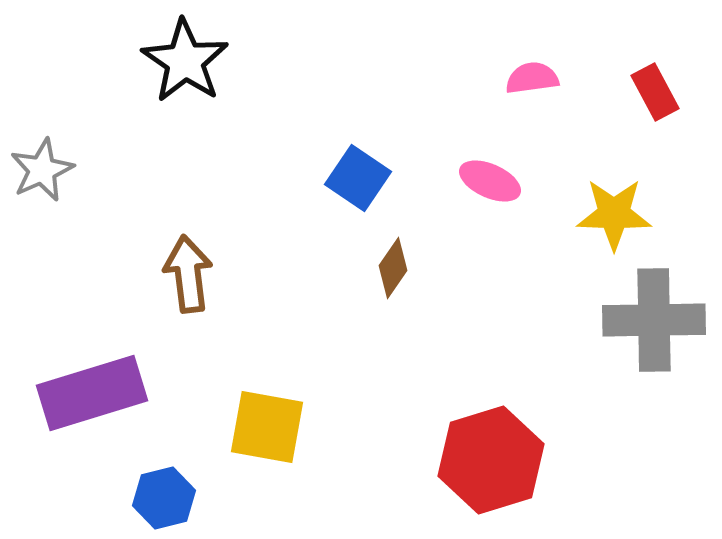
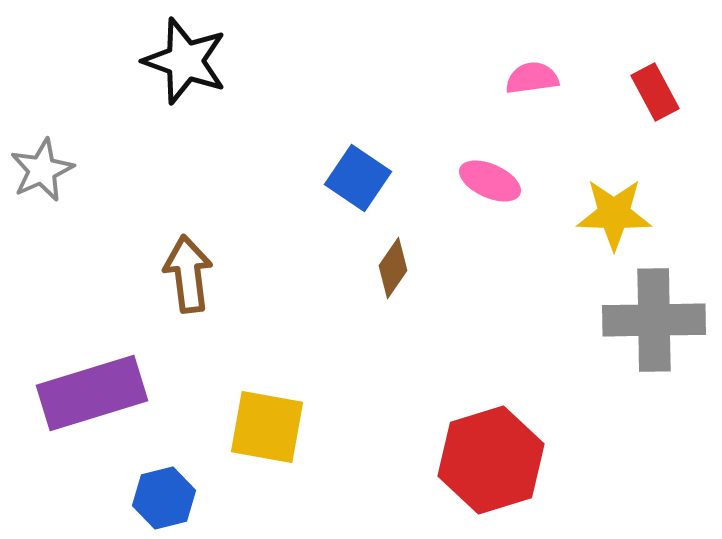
black star: rotated 14 degrees counterclockwise
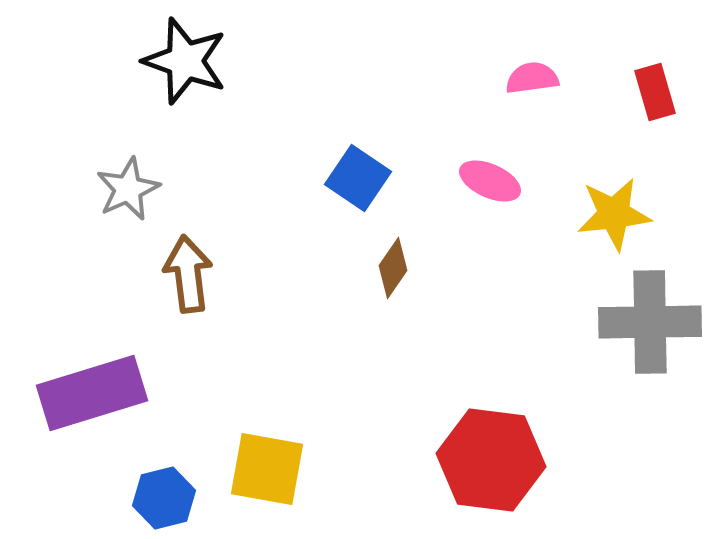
red rectangle: rotated 12 degrees clockwise
gray star: moved 86 px right, 19 px down
yellow star: rotated 8 degrees counterclockwise
gray cross: moved 4 px left, 2 px down
yellow square: moved 42 px down
red hexagon: rotated 24 degrees clockwise
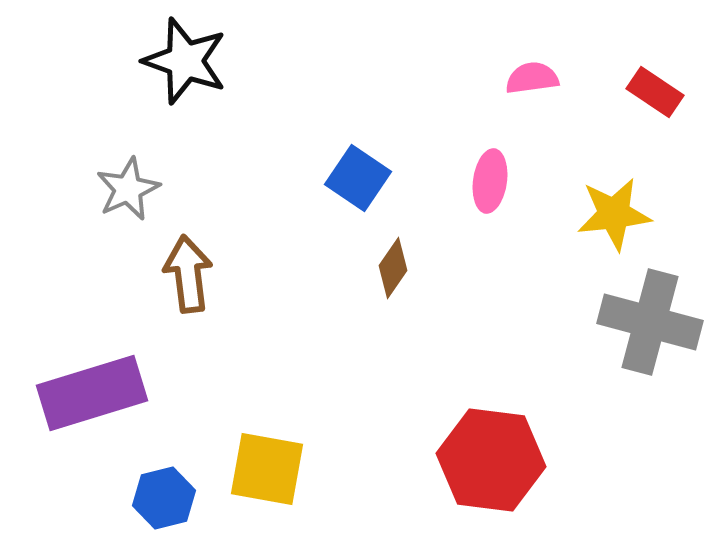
red rectangle: rotated 40 degrees counterclockwise
pink ellipse: rotated 74 degrees clockwise
gray cross: rotated 16 degrees clockwise
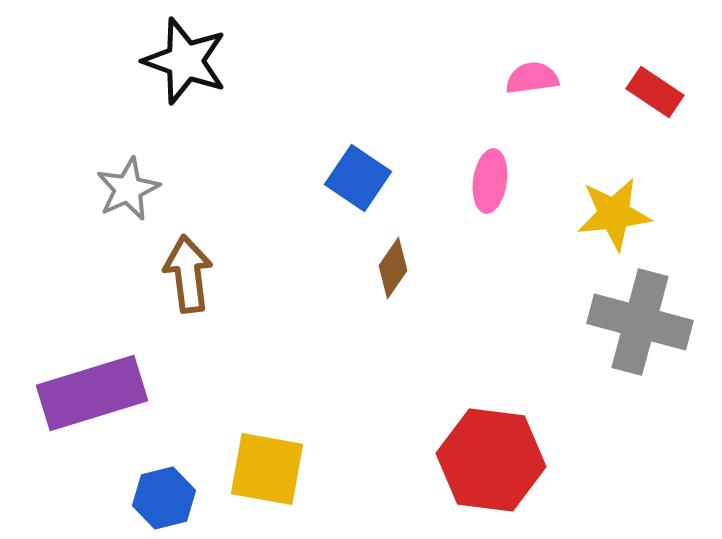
gray cross: moved 10 px left
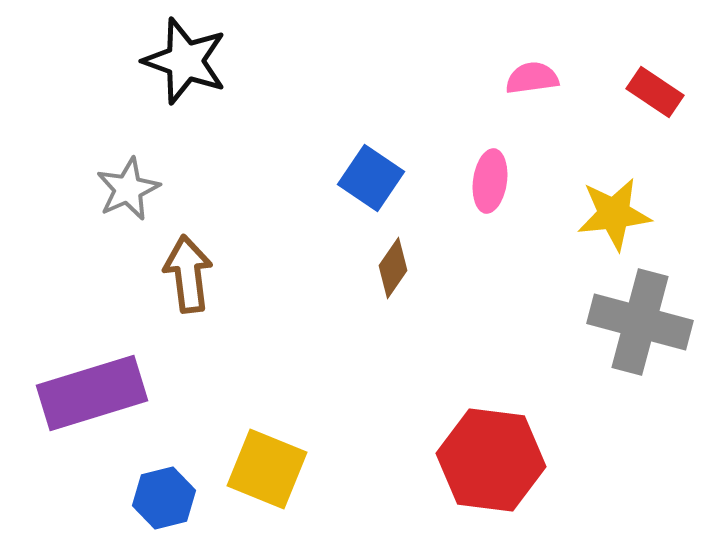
blue square: moved 13 px right
yellow square: rotated 12 degrees clockwise
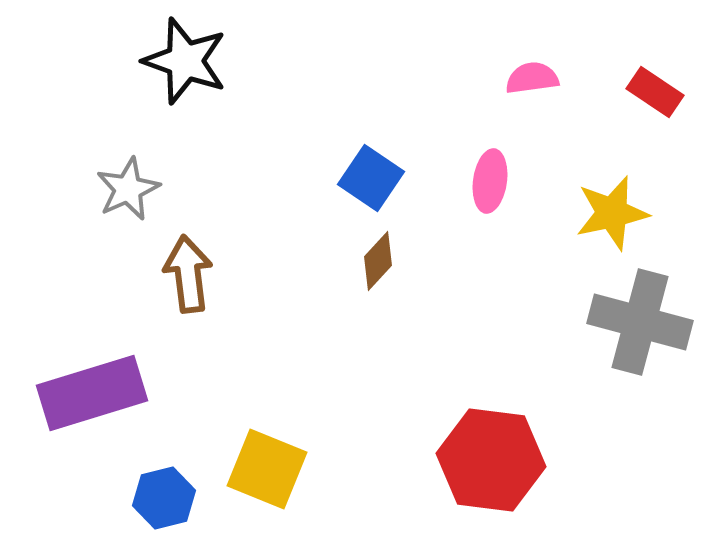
yellow star: moved 2 px left, 1 px up; rotated 6 degrees counterclockwise
brown diamond: moved 15 px left, 7 px up; rotated 8 degrees clockwise
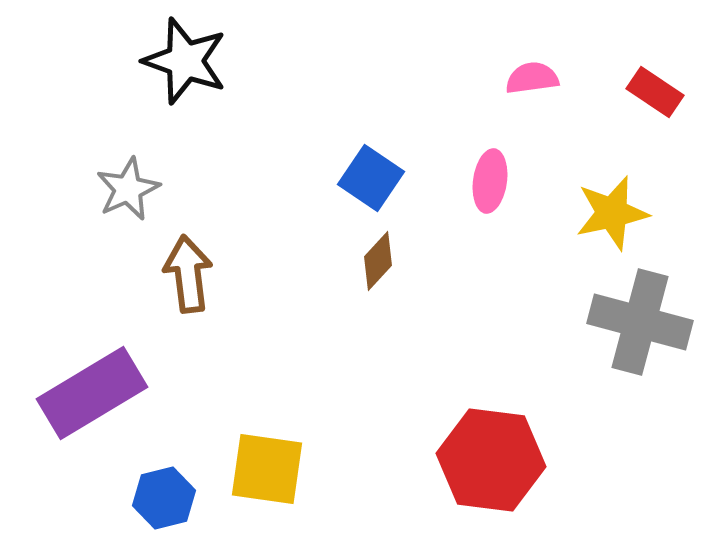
purple rectangle: rotated 14 degrees counterclockwise
yellow square: rotated 14 degrees counterclockwise
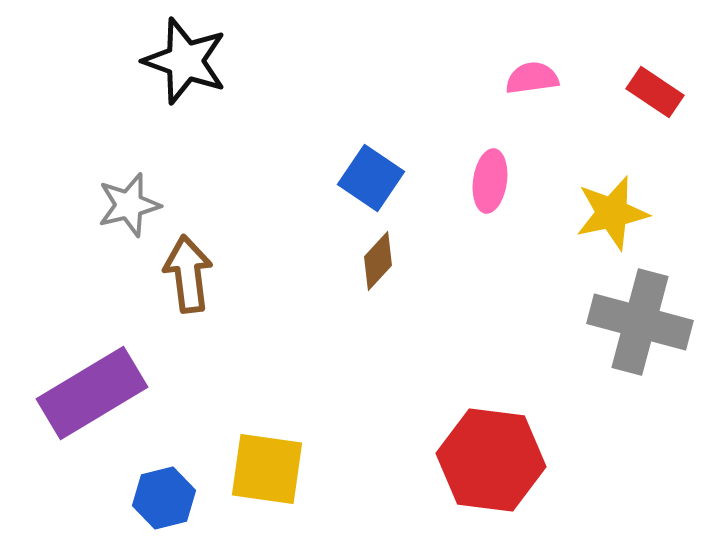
gray star: moved 1 px right, 16 px down; rotated 10 degrees clockwise
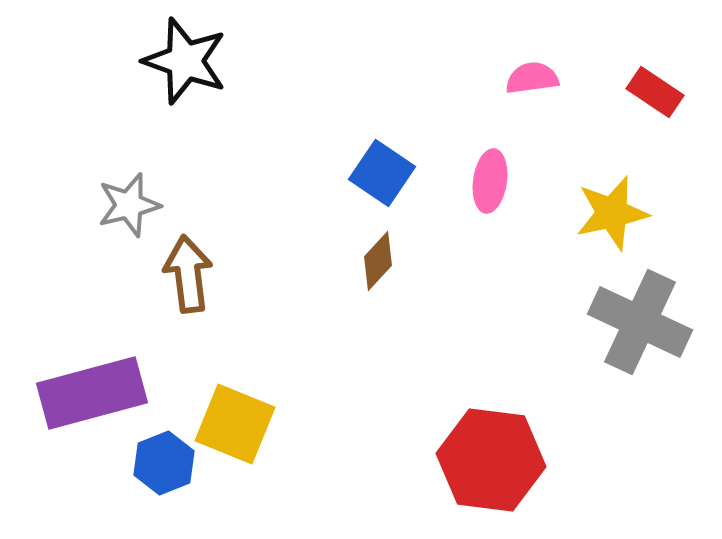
blue square: moved 11 px right, 5 px up
gray cross: rotated 10 degrees clockwise
purple rectangle: rotated 16 degrees clockwise
yellow square: moved 32 px left, 45 px up; rotated 14 degrees clockwise
blue hexagon: moved 35 px up; rotated 8 degrees counterclockwise
